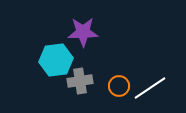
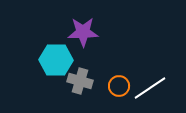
cyan hexagon: rotated 8 degrees clockwise
gray cross: rotated 25 degrees clockwise
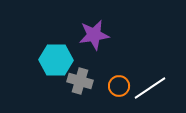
purple star: moved 11 px right, 3 px down; rotated 8 degrees counterclockwise
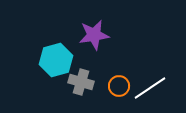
cyan hexagon: rotated 16 degrees counterclockwise
gray cross: moved 1 px right, 1 px down
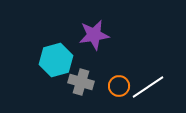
white line: moved 2 px left, 1 px up
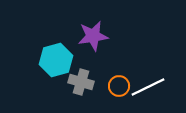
purple star: moved 1 px left, 1 px down
white line: rotated 8 degrees clockwise
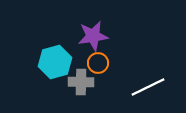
cyan hexagon: moved 1 px left, 2 px down
gray cross: rotated 15 degrees counterclockwise
orange circle: moved 21 px left, 23 px up
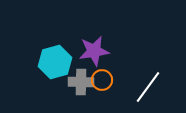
purple star: moved 1 px right, 15 px down
orange circle: moved 4 px right, 17 px down
white line: rotated 28 degrees counterclockwise
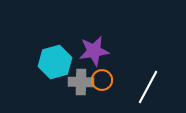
white line: rotated 8 degrees counterclockwise
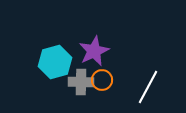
purple star: rotated 16 degrees counterclockwise
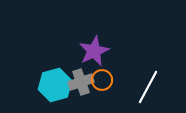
cyan hexagon: moved 23 px down
gray cross: rotated 20 degrees counterclockwise
